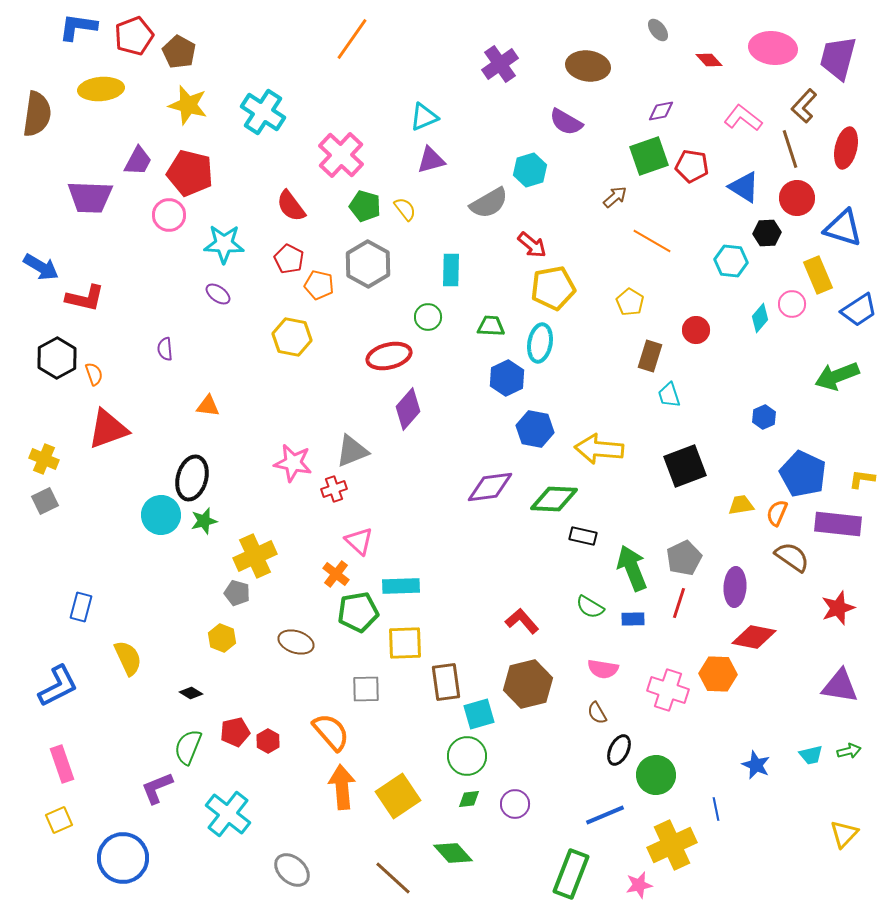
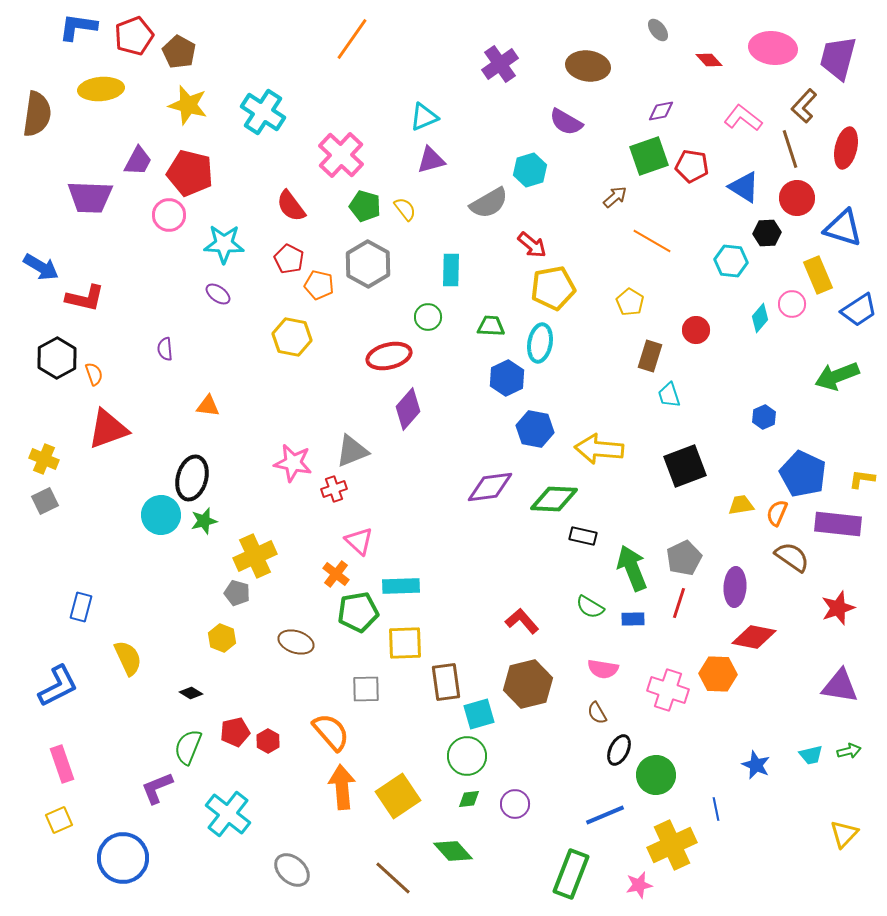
green diamond at (453, 853): moved 2 px up
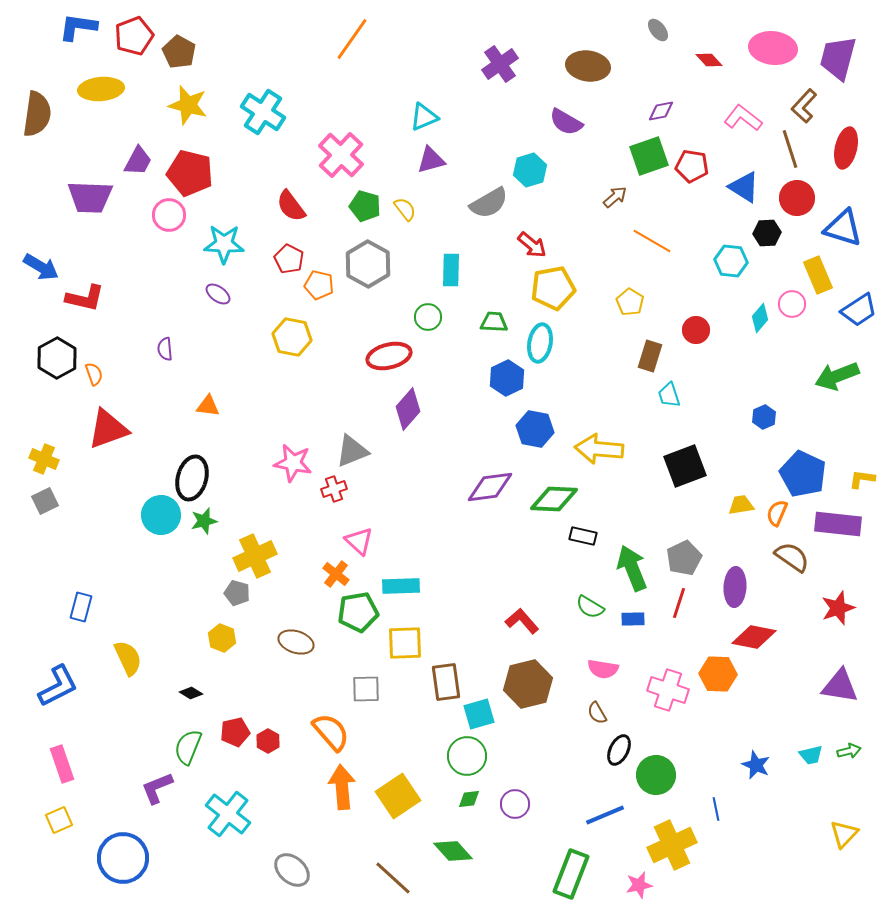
green trapezoid at (491, 326): moved 3 px right, 4 px up
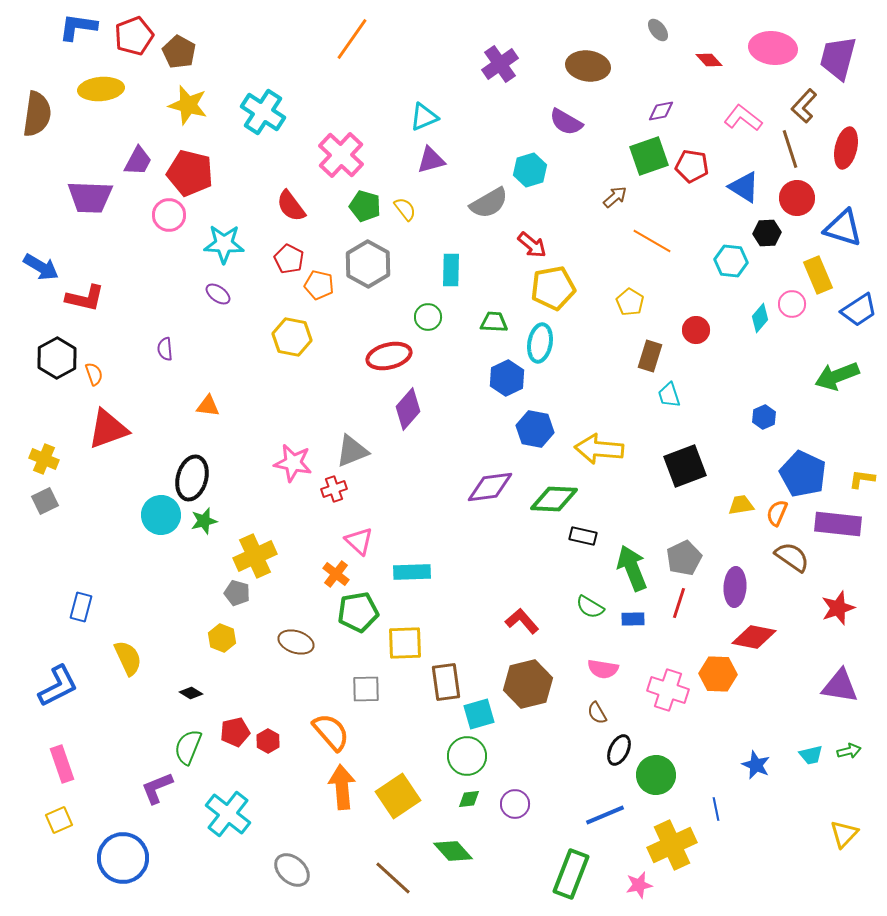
cyan rectangle at (401, 586): moved 11 px right, 14 px up
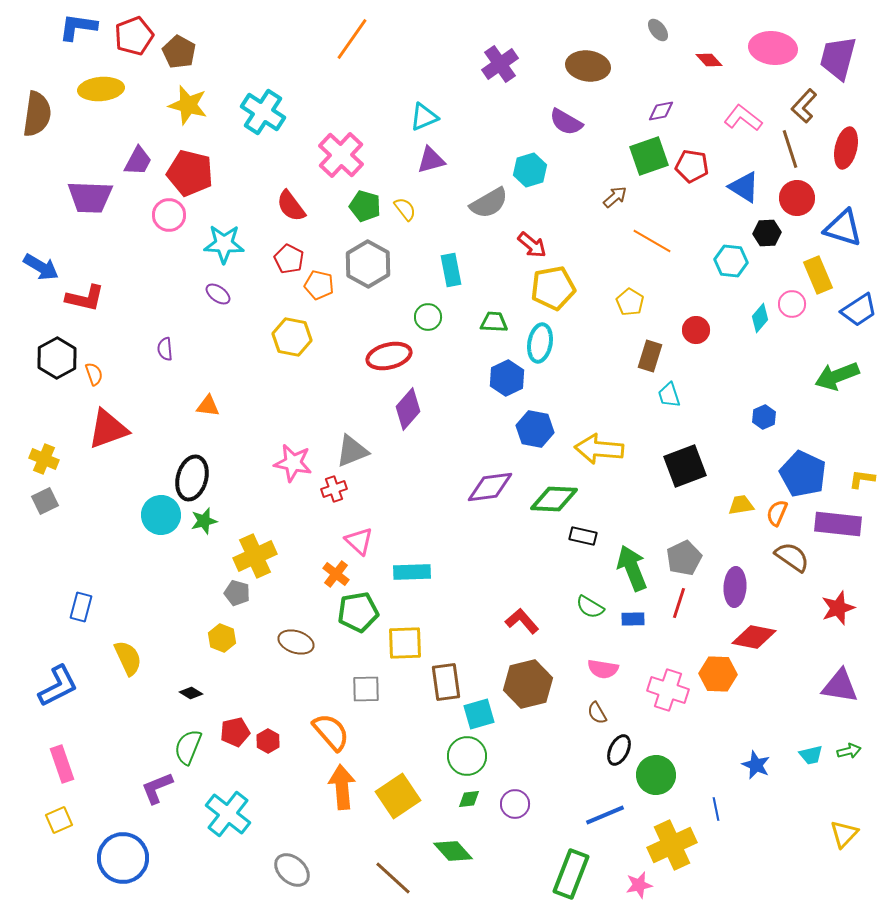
cyan rectangle at (451, 270): rotated 12 degrees counterclockwise
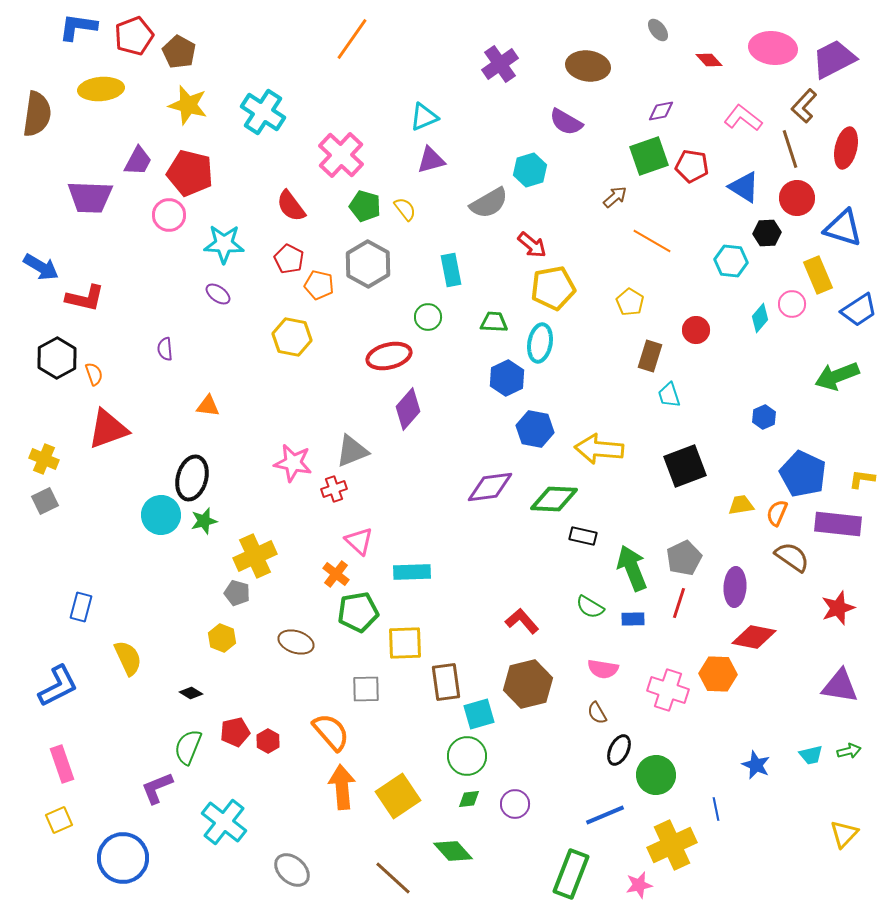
purple trapezoid at (838, 58): moved 4 px left, 1 px down; rotated 48 degrees clockwise
cyan cross at (228, 814): moved 4 px left, 8 px down
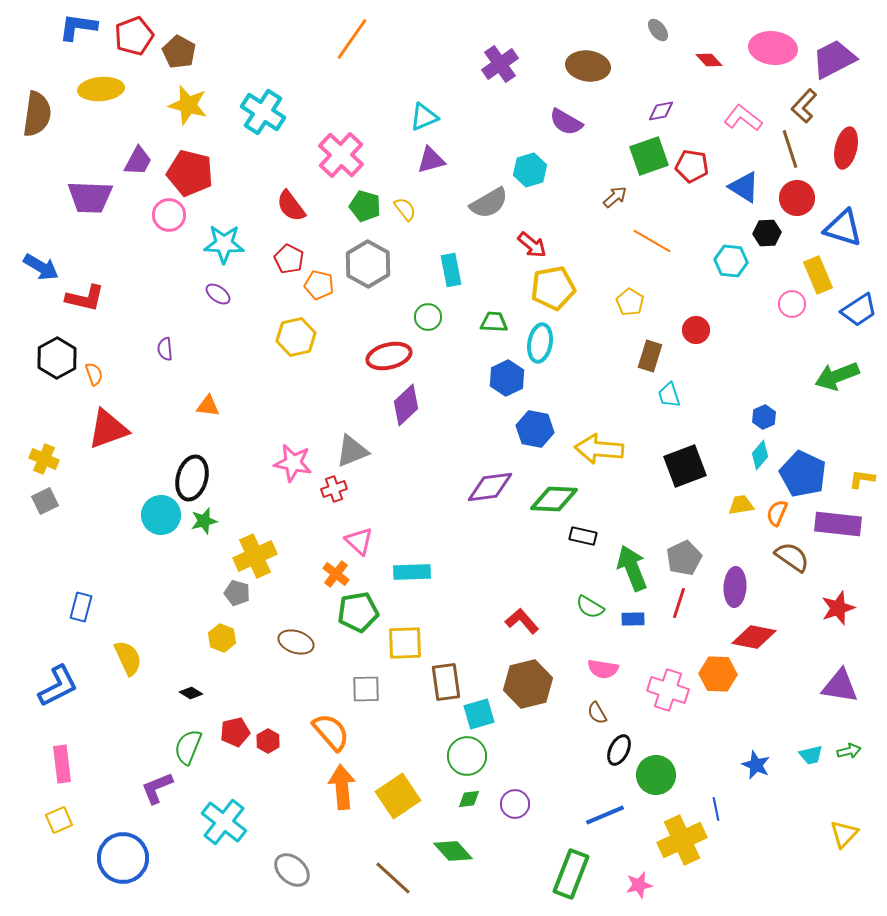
cyan diamond at (760, 318): moved 137 px down
yellow hexagon at (292, 337): moved 4 px right; rotated 24 degrees counterclockwise
purple diamond at (408, 409): moved 2 px left, 4 px up; rotated 6 degrees clockwise
pink rectangle at (62, 764): rotated 12 degrees clockwise
yellow cross at (672, 845): moved 10 px right, 5 px up
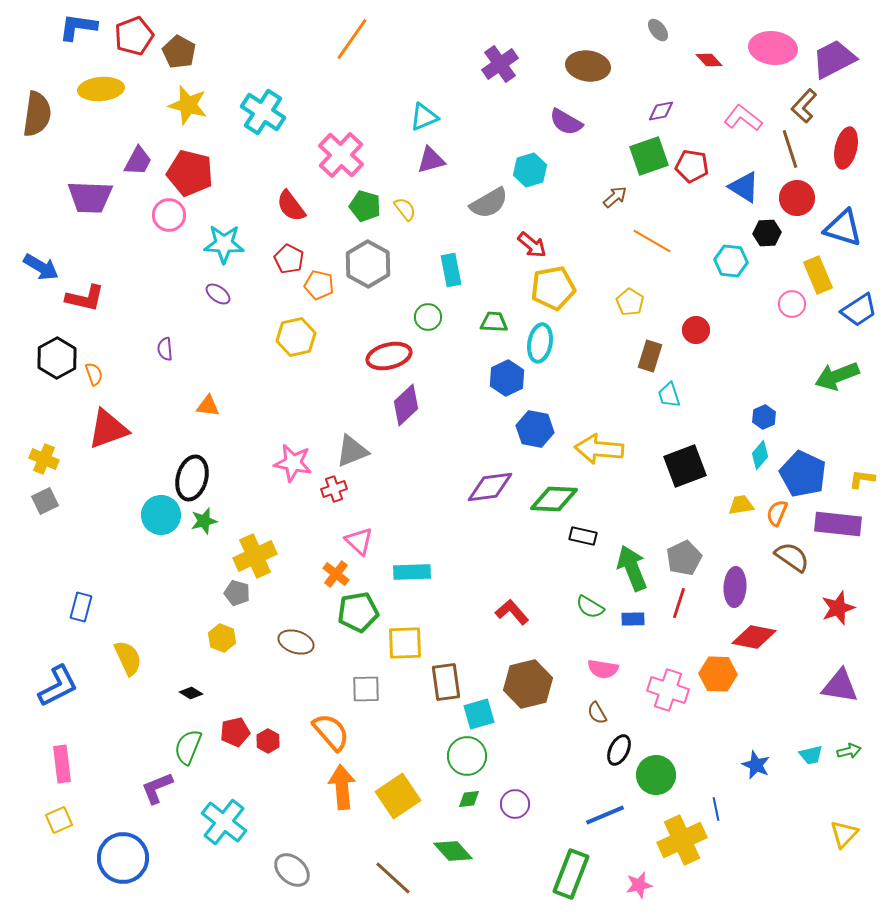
red L-shape at (522, 621): moved 10 px left, 9 px up
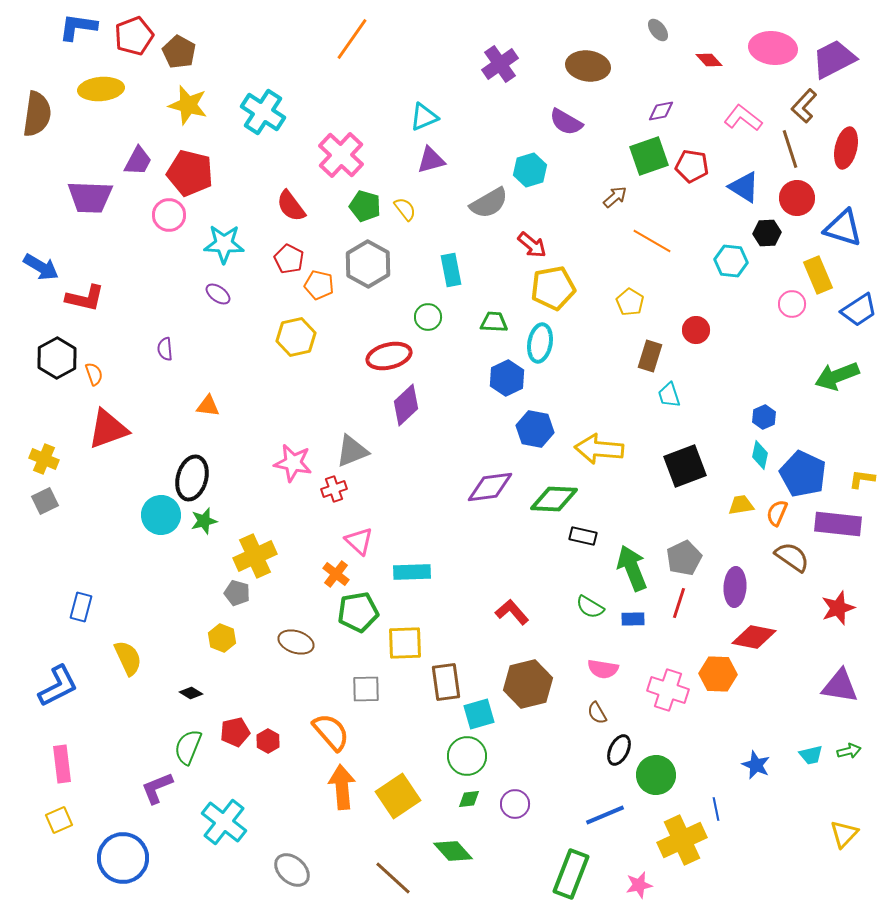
cyan diamond at (760, 455): rotated 28 degrees counterclockwise
